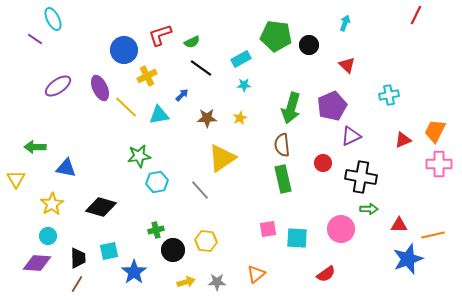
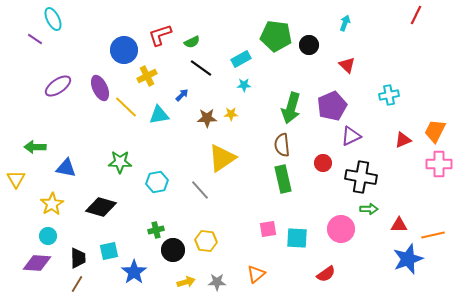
yellow star at (240, 118): moved 9 px left, 4 px up; rotated 24 degrees clockwise
green star at (139, 156): moved 19 px left, 6 px down; rotated 10 degrees clockwise
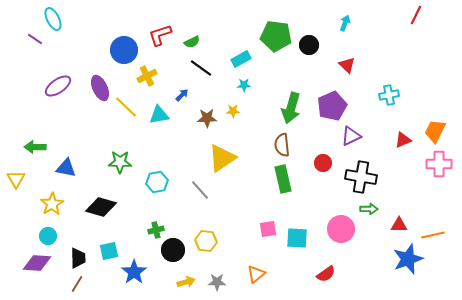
yellow star at (231, 114): moved 2 px right, 3 px up
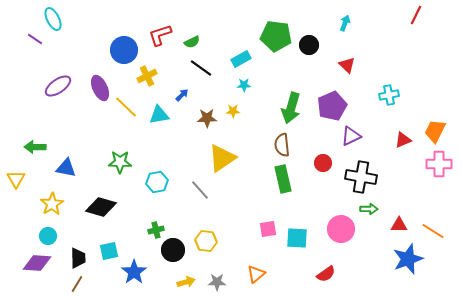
orange line at (433, 235): moved 4 px up; rotated 45 degrees clockwise
